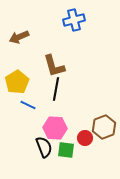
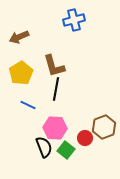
yellow pentagon: moved 4 px right, 9 px up
green square: rotated 30 degrees clockwise
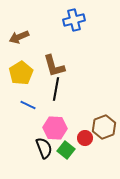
black semicircle: moved 1 px down
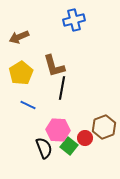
black line: moved 6 px right, 1 px up
pink hexagon: moved 3 px right, 2 px down
green square: moved 3 px right, 4 px up
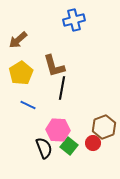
brown arrow: moved 1 px left, 3 px down; rotated 18 degrees counterclockwise
red circle: moved 8 px right, 5 px down
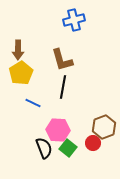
brown arrow: moved 10 px down; rotated 48 degrees counterclockwise
brown L-shape: moved 8 px right, 6 px up
black line: moved 1 px right, 1 px up
blue line: moved 5 px right, 2 px up
green square: moved 1 px left, 2 px down
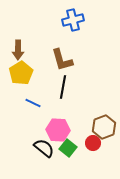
blue cross: moved 1 px left
black semicircle: rotated 30 degrees counterclockwise
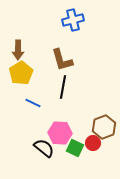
pink hexagon: moved 2 px right, 3 px down
green square: moved 7 px right; rotated 12 degrees counterclockwise
